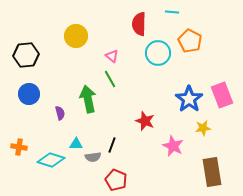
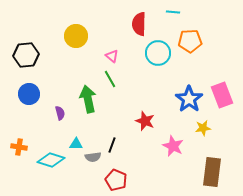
cyan line: moved 1 px right
orange pentagon: rotated 30 degrees counterclockwise
brown rectangle: rotated 16 degrees clockwise
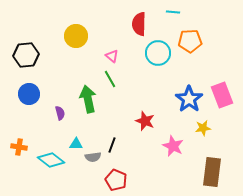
cyan diamond: rotated 20 degrees clockwise
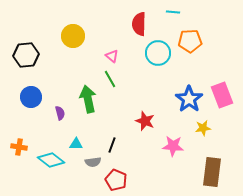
yellow circle: moved 3 px left
blue circle: moved 2 px right, 3 px down
pink star: rotated 20 degrees counterclockwise
gray semicircle: moved 5 px down
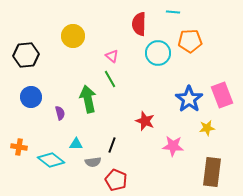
yellow star: moved 4 px right
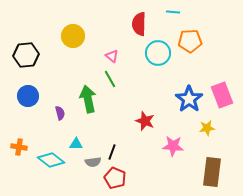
blue circle: moved 3 px left, 1 px up
black line: moved 7 px down
red pentagon: moved 1 px left, 2 px up
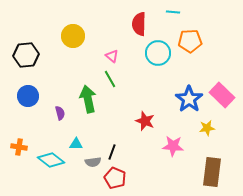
pink rectangle: rotated 25 degrees counterclockwise
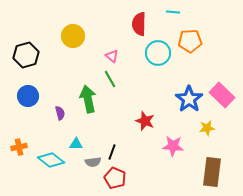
black hexagon: rotated 10 degrees counterclockwise
orange cross: rotated 21 degrees counterclockwise
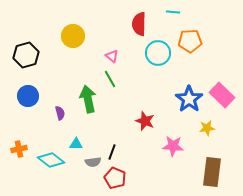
orange cross: moved 2 px down
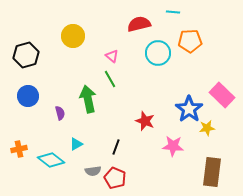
red semicircle: rotated 75 degrees clockwise
blue star: moved 10 px down
cyan triangle: rotated 32 degrees counterclockwise
black line: moved 4 px right, 5 px up
gray semicircle: moved 9 px down
